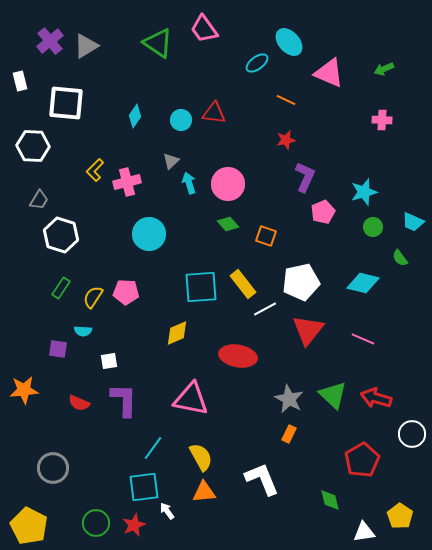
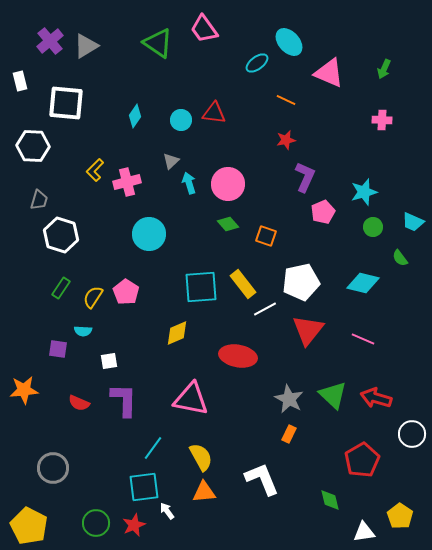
green arrow at (384, 69): rotated 42 degrees counterclockwise
gray trapezoid at (39, 200): rotated 15 degrees counterclockwise
pink pentagon at (126, 292): rotated 30 degrees clockwise
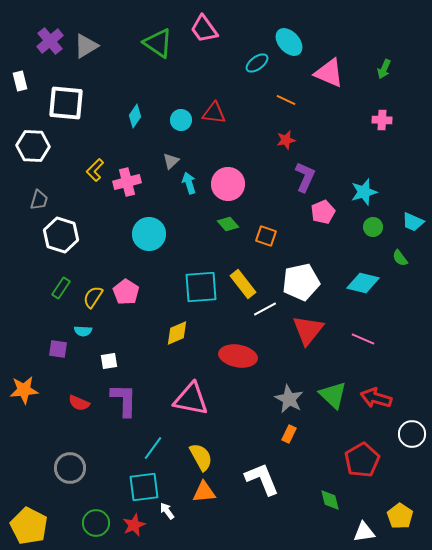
gray circle at (53, 468): moved 17 px right
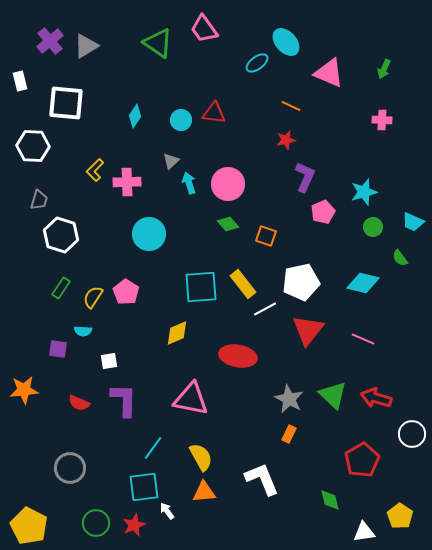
cyan ellipse at (289, 42): moved 3 px left
orange line at (286, 100): moved 5 px right, 6 px down
pink cross at (127, 182): rotated 12 degrees clockwise
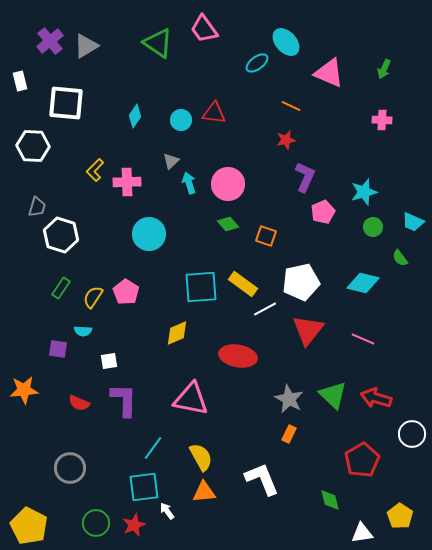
gray trapezoid at (39, 200): moved 2 px left, 7 px down
yellow rectangle at (243, 284): rotated 16 degrees counterclockwise
white triangle at (364, 532): moved 2 px left, 1 px down
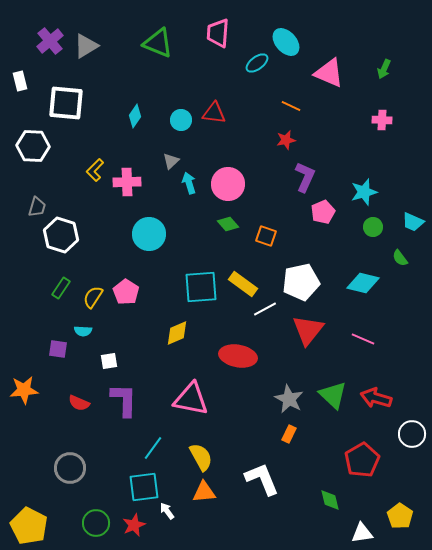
pink trapezoid at (204, 29): moved 14 px right, 4 px down; rotated 40 degrees clockwise
green triangle at (158, 43): rotated 12 degrees counterclockwise
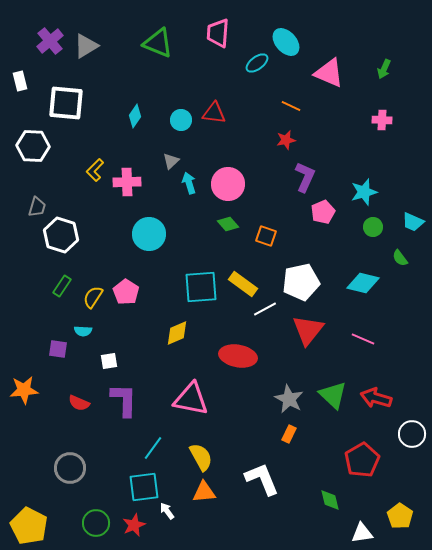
green rectangle at (61, 288): moved 1 px right, 2 px up
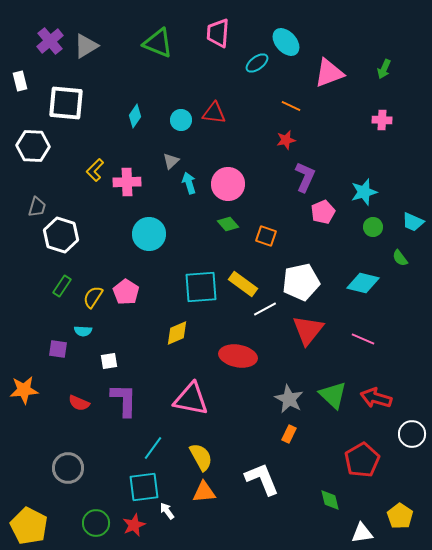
pink triangle at (329, 73): rotated 44 degrees counterclockwise
gray circle at (70, 468): moved 2 px left
